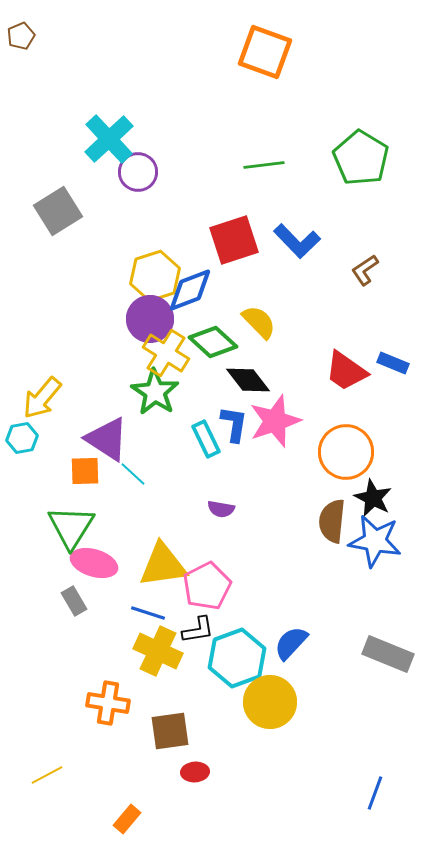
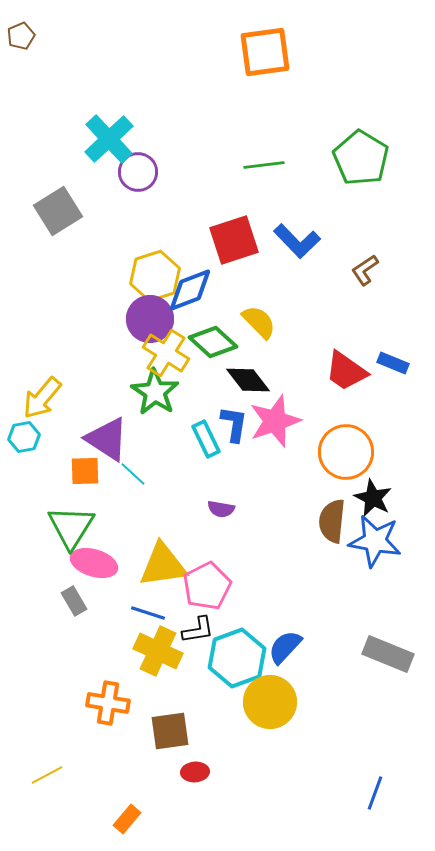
orange square at (265, 52): rotated 28 degrees counterclockwise
cyan hexagon at (22, 438): moved 2 px right, 1 px up
blue semicircle at (291, 643): moved 6 px left, 4 px down
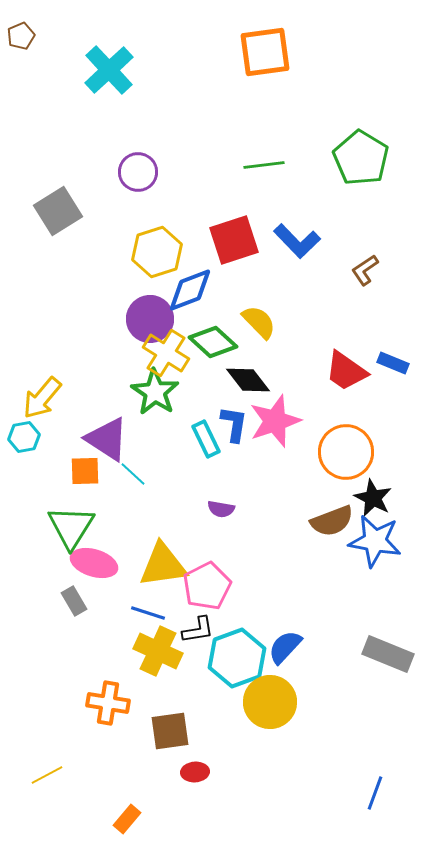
cyan cross at (109, 139): moved 69 px up
yellow hexagon at (155, 276): moved 2 px right, 24 px up
brown semicircle at (332, 521): rotated 117 degrees counterclockwise
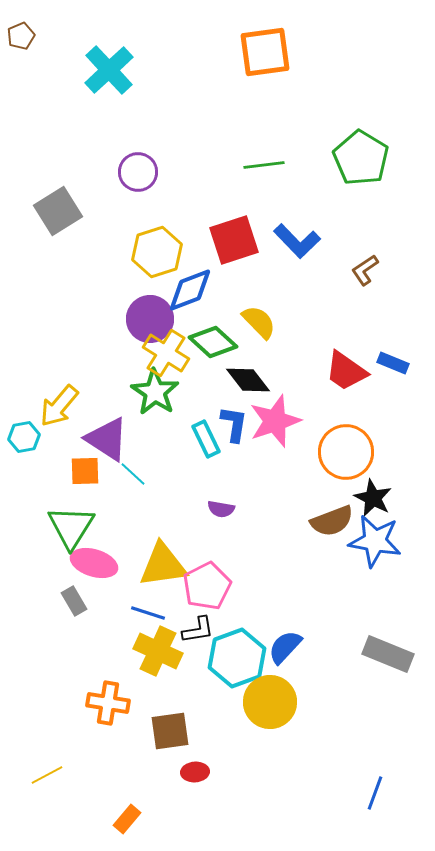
yellow arrow at (42, 398): moved 17 px right, 8 px down
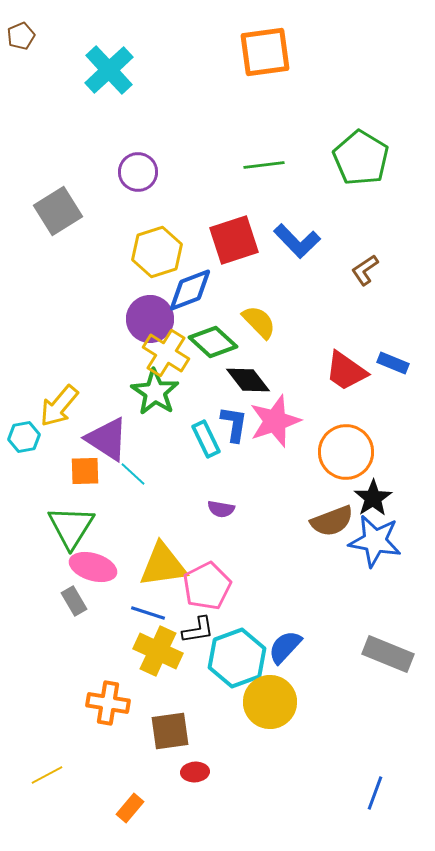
black star at (373, 498): rotated 12 degrees clockwise
pink ellipse at (94, 563): moved 1 px left, 4 px down
orange rectangle at (127, 819): moved 3 px right, 11 px up
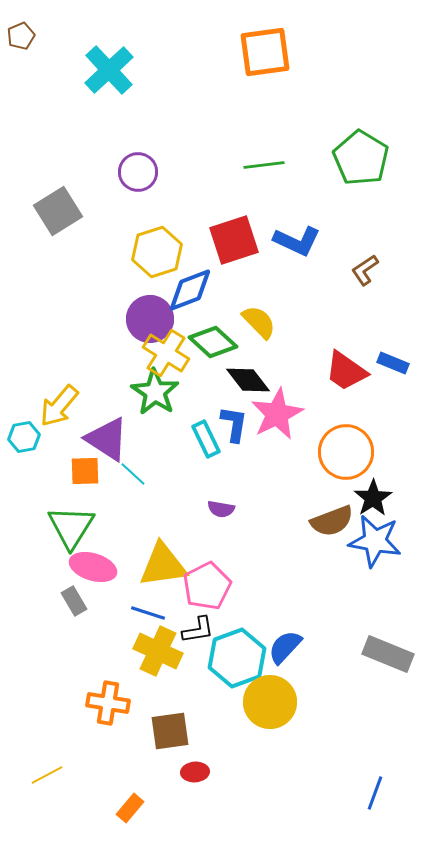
blue L-shape at (297, 241): rotated 21 degrees counterclockwise
pink star at (275, 421): moved 2 px right, 7 px up; rotated 8 degrees counterclockwise
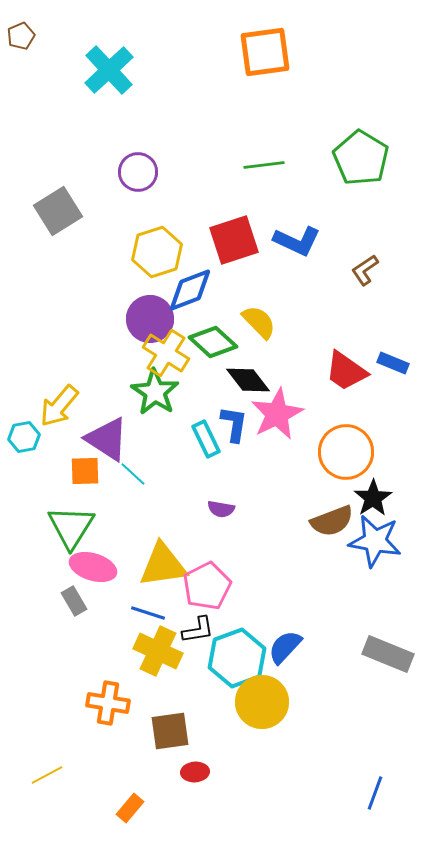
yellow circle at (270, 702): moved 8 px left
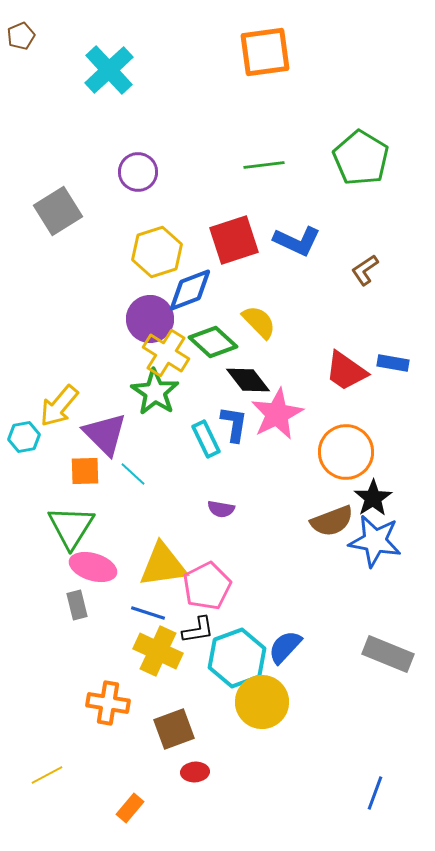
blue rectangle at (393, 363): rotated 12 degrees counterclockwise
purple triangle at (107, 439): moved 2 px left, 5 px up; rotated 12 degrees clockwise
gray rectangle at (74, 601): moved 3 px right, 4 px down; rotated 16 degrees clockwise
brown square at (170, 731): moved 4 px right, 2 px up; rotated 12 degrees counterclockwise
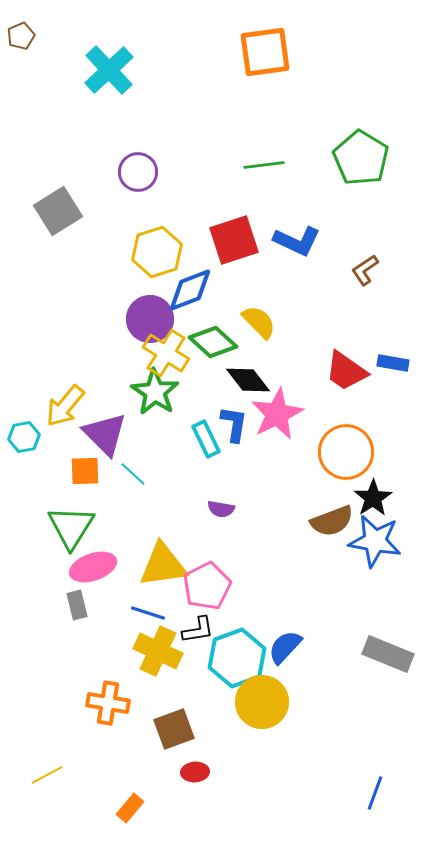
yellow arrow at (59, 406): moved 6 px right
pink ellipse at (93, 567): rotated 36 degrees counterclockwise
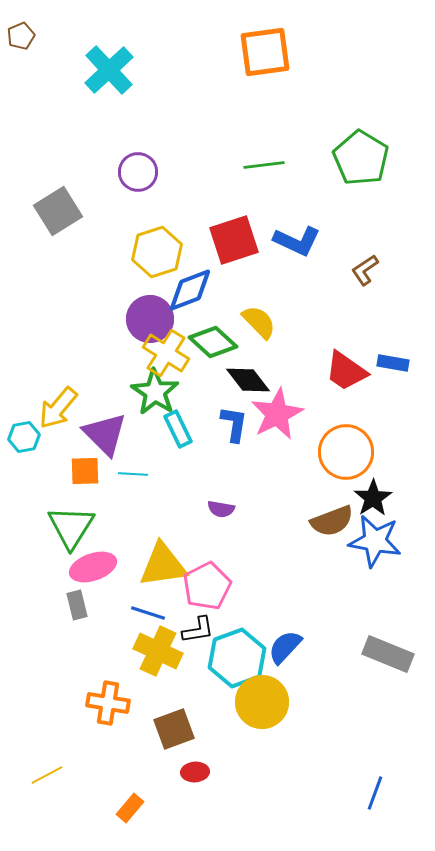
yellow arrow at (65, 406): moved 7 px left, 2 px down
cyan rectangle at (206, 439): moved 28 px left, 10 px up
cyan line at (133, 474): rotated 40 degrees counterclockwise
